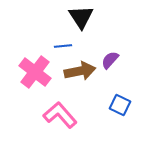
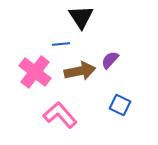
blue line: moved 2 px left, 2 px up
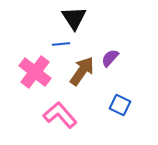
black triangle: moved 7 px left, 1 px down
purple semicircle: moved 2 px up
brown arrow: moved 2 px right; rotated 44 degrees counterclockwise
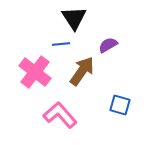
purple semicircle: moved 2 px left, 13 px up; rotated 18 degrees clockwise
blue square: rotated 10 degrees counterclockwise
